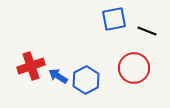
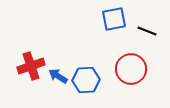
red circle: moved 3 px left, 1 px down
blue hexagon: rotated 24 degrees clockwise
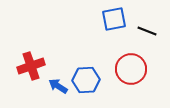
blue arrow: moved 10 px down
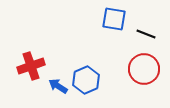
blue square: rotated 20 degrees clockwise
black line: moved 1 px left, 3 px down
red circle: moved 13 px right
blue hexagon: rotated 20 degrees counterclockwise
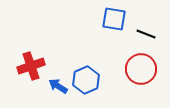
red circle: moved 3 px left
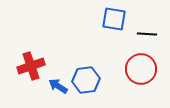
black line: moved 1 px right; rotated 18 degrees counterclockwise
blue hexagon: rotated 16 degrees clockwise
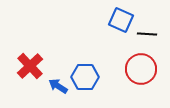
blue square: moved 7 px right, 1 px down; rotated 15 degrees clockwise
red cross: moved 1 px left; rotated 24 degrees counterclockwise
blue hexagon: moved 1 px left, 3 px up; rotated 8 degrees clockwise
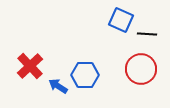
blue hexagon: moved 2 px up
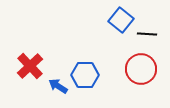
blue square: rotated 15 degrees clockwise
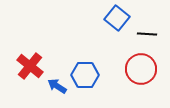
blue square: moved 4 px left, 2 px up
red cross: rotated 8 degrees counterclockwise
blue arrow: moved 1 px left
